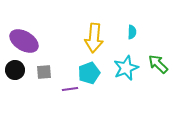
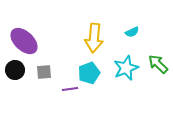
cyan semicircle: rotated 64 degrees clockwise
purple ellipse: rotated 12 degrees clockwise
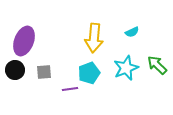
purple ellipse: rotated 68 degrees clockwise
green arrow: moved 1 px left, 1 px down
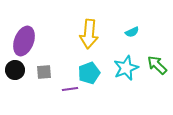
yellow arrow: moved 5 px left, 4 px up
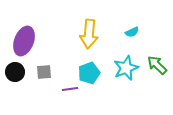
black circle: moved 2 px down
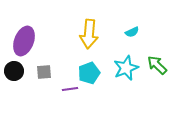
black circle: moved 1 px left, 1 px up
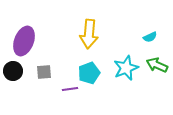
cyan semicircle: moved 18 px right, 5 px down
green arrow: rotated 20 degrees counterclockwise
black circle: moved 1 px left
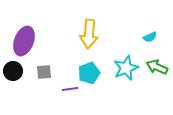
green arrow: moved 2 px down
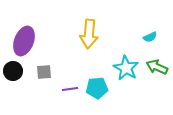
cyan star: rotated 20 degrees counterclockwise
cyan pentagon: moved 8 px right, 15 px down; rotated 15 degrees clockwise
